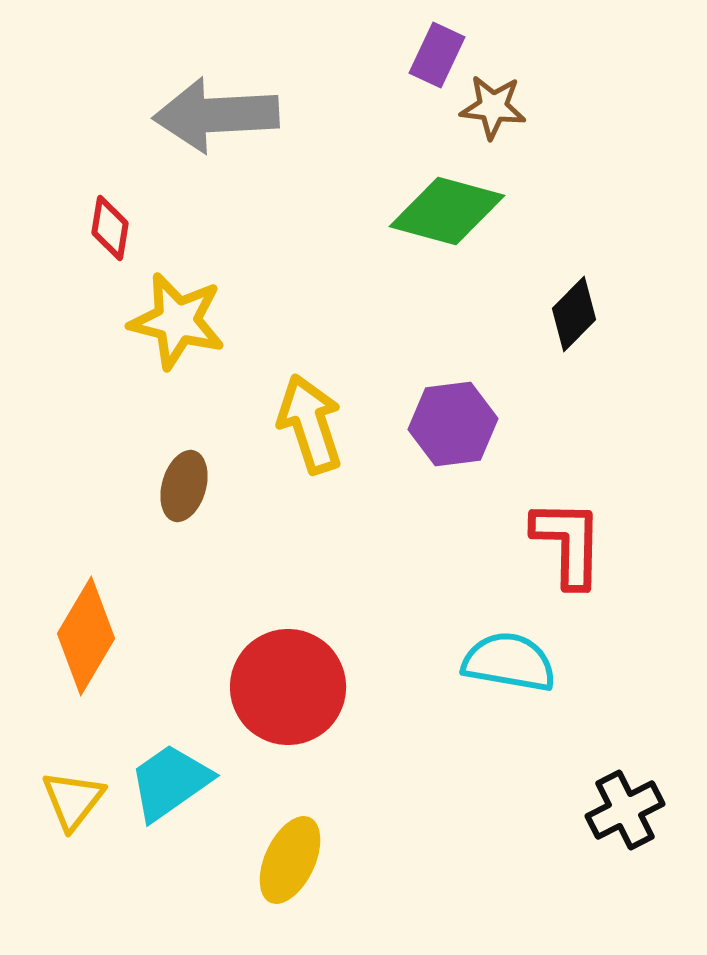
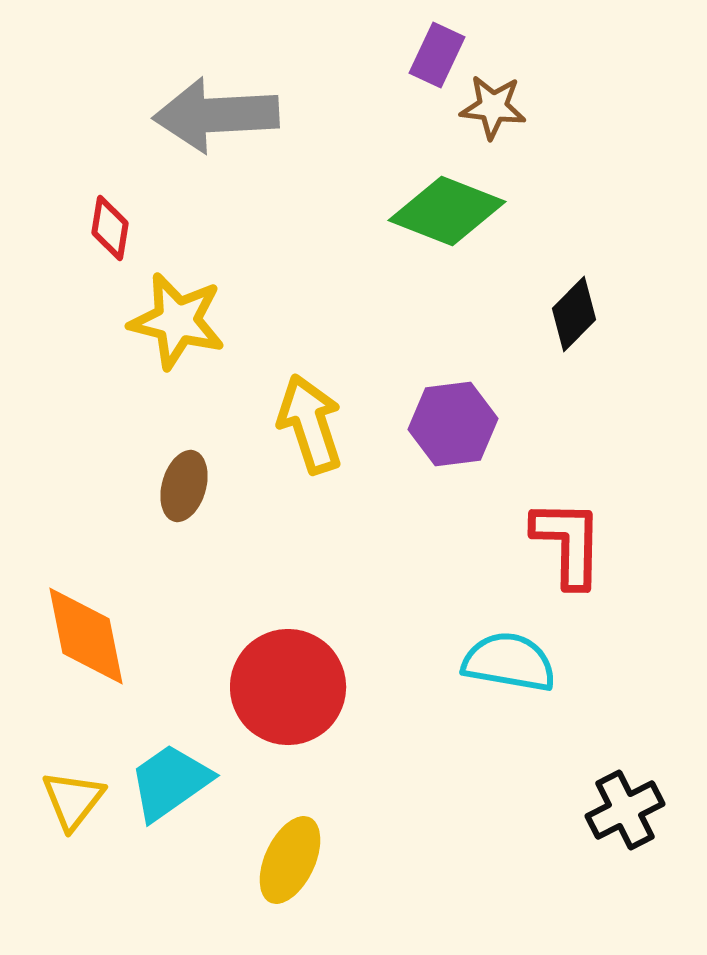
green diamond: rotated 6 degrees clockwise
orange diamond: rotated 42 degrees counterclockwise
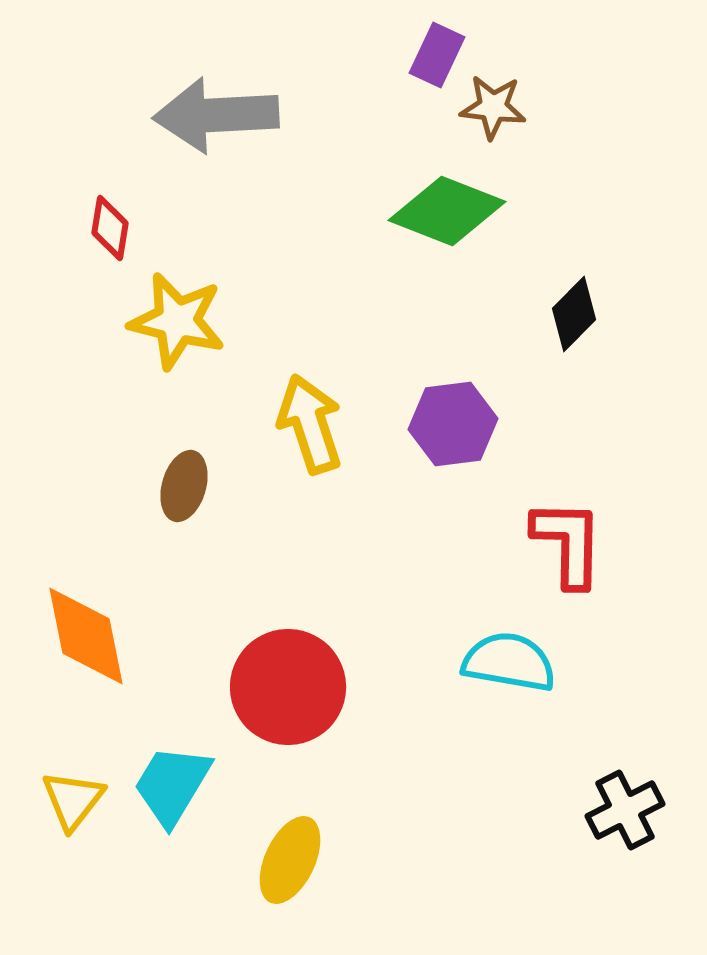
cyan trapezoid: moved 2 px right, 3 px down; rotated 24 degrees counterclockwise
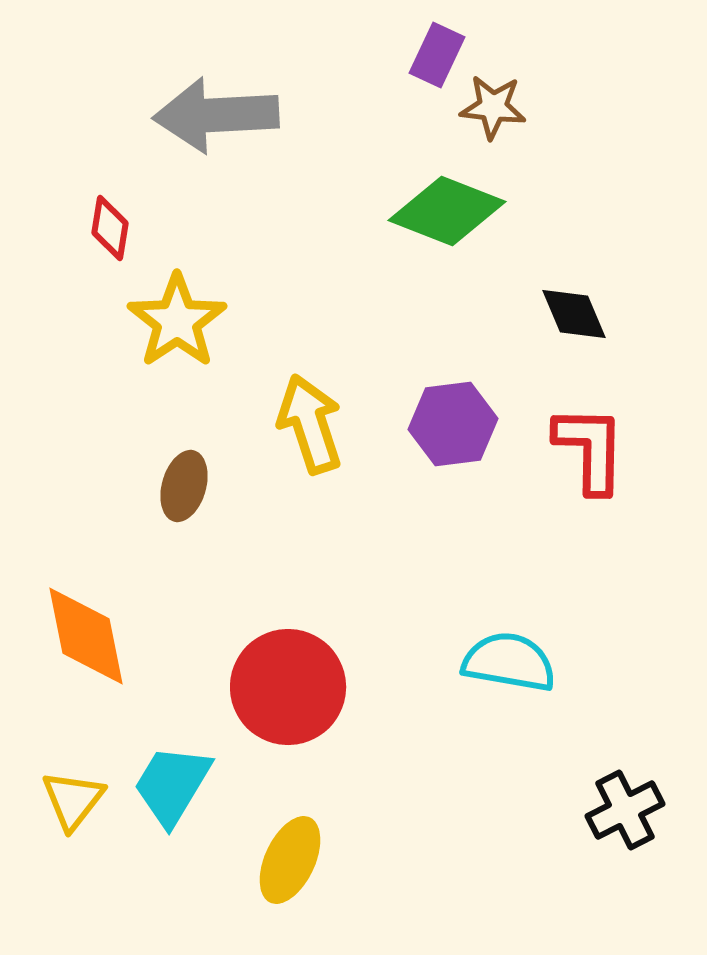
black diamond: rotated 68 degrees counterclockwise
yellow star: rotated 24 degrees clockwise
red L-shape: moved 22 px right, 94 px up
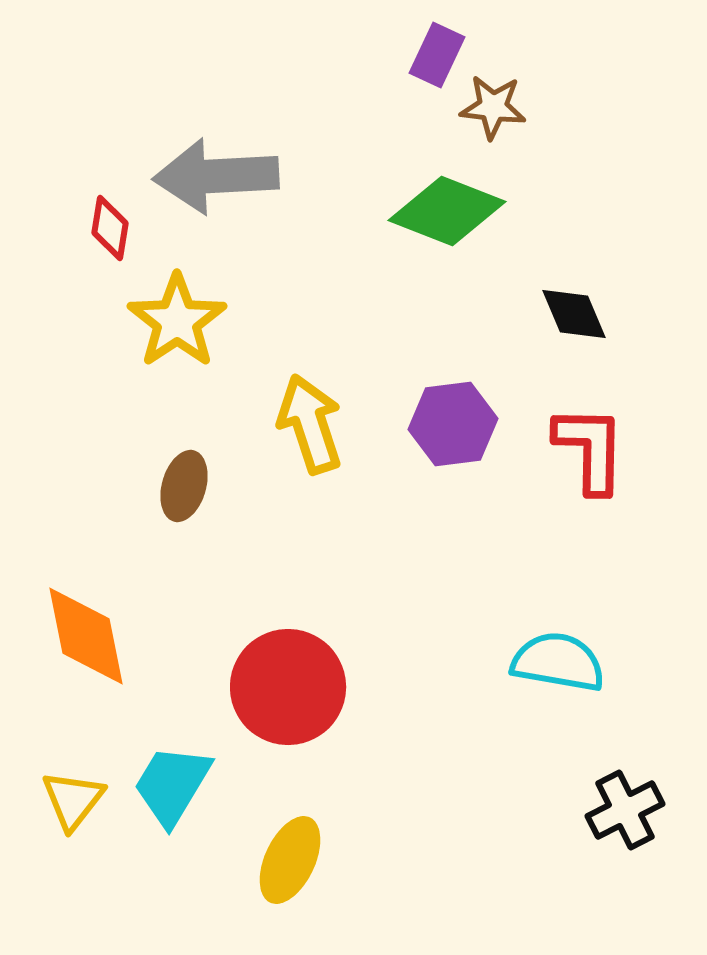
gray arrow: moved 61 px down
cyan semicircle: moved 49 px right
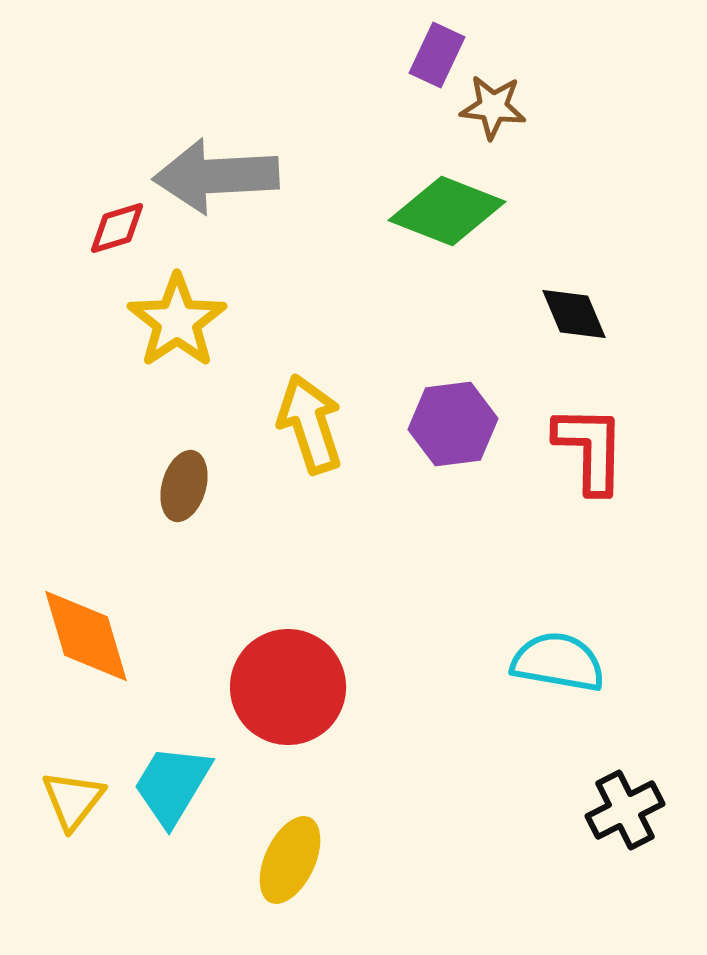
red diamond: moved 7 px right; rotated 64 degrees clockwise
orange diamond: rotated 5 degrees counterclockwise
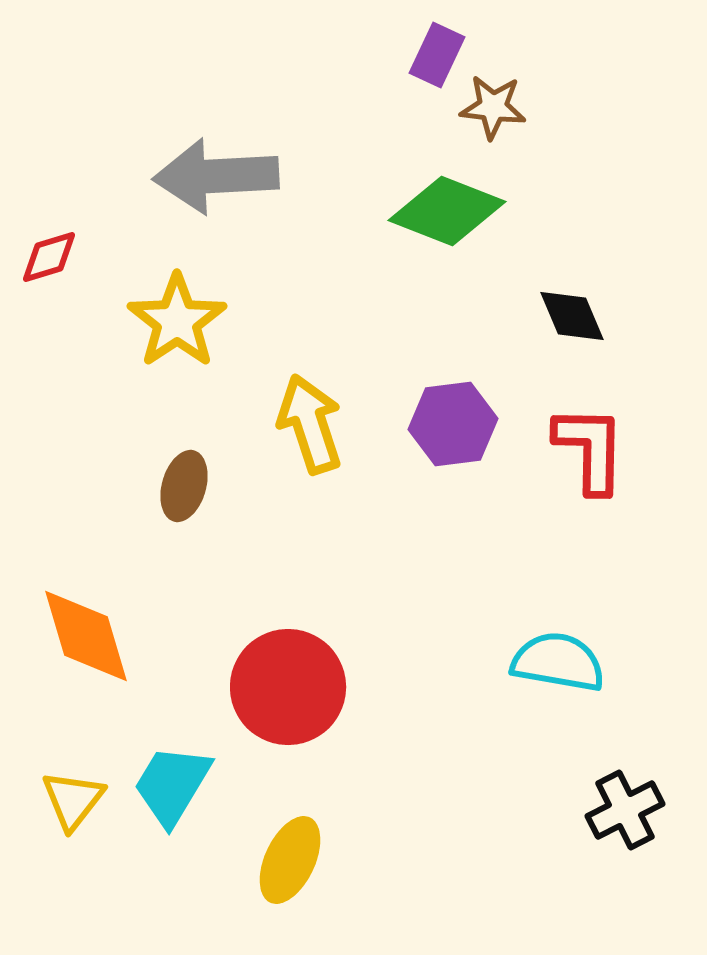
red diamond: moved 68 px left, 29 px down
black diamond: moved 2 px left, 2 px down
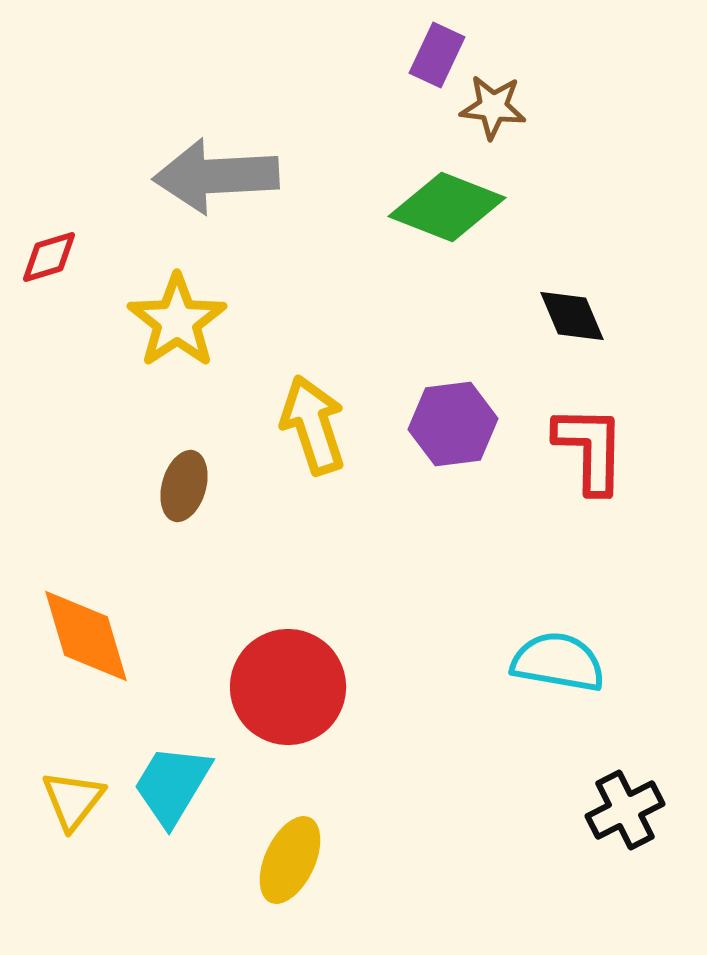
green diamond: moved 4 px up
yellow arrow: moved 3 px right, 1 px down
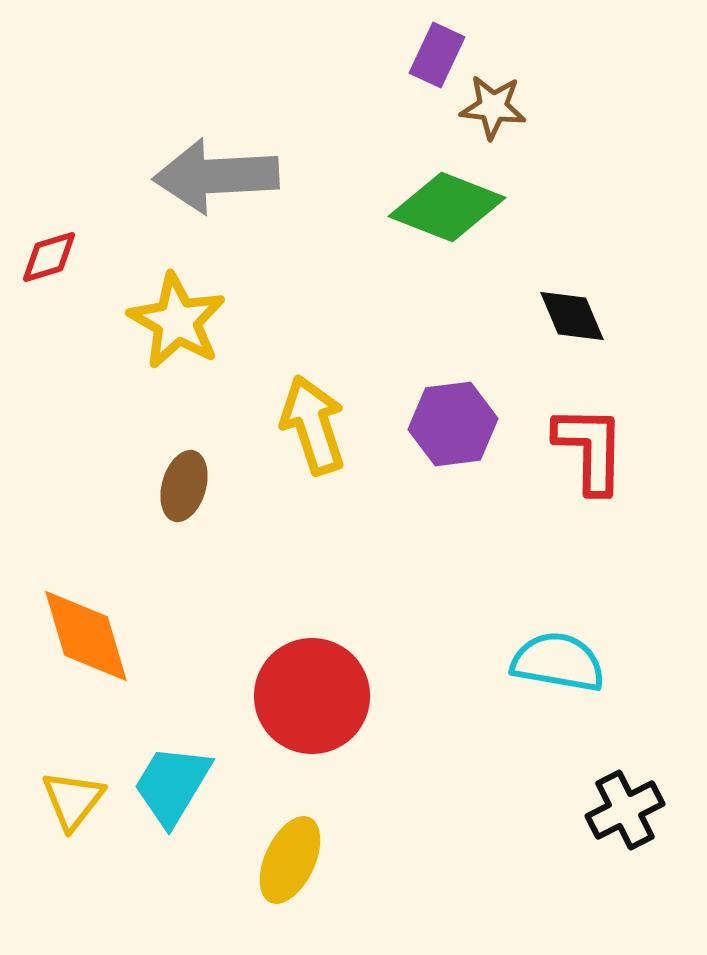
yellow star: rotated 8 degrees counterclockwise
red circle: moved 24 px right, 9 px down
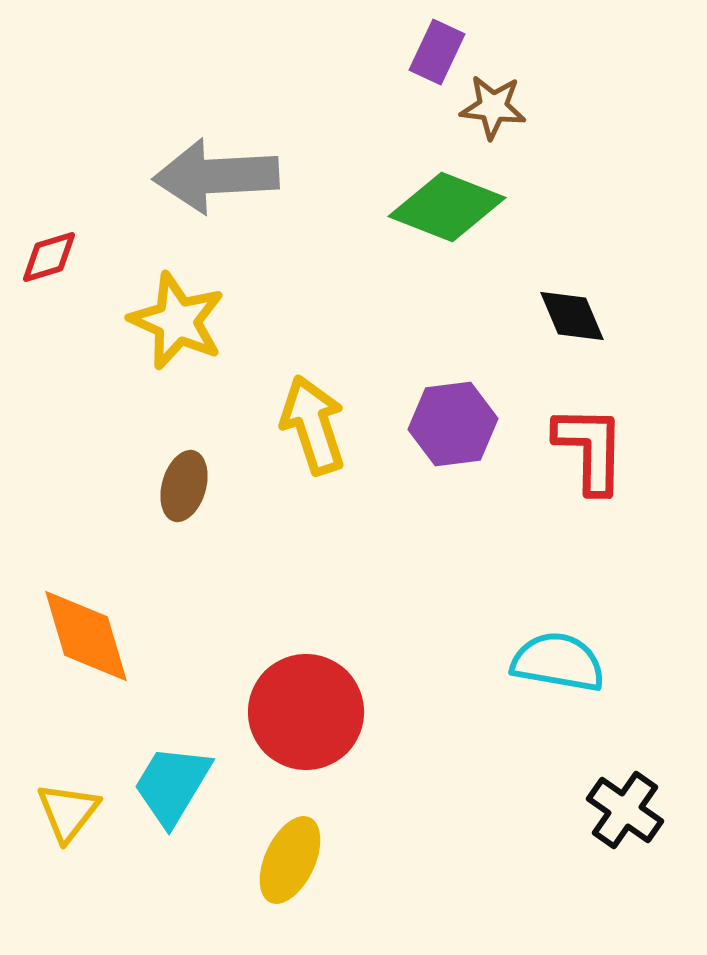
purple rectangle: moved 3 px up
yellow star: rotated 6 degrees counterclockwise
red circle: moved 6 px left, 16 px down
yellow triangle: moved 5 px left, 12 px down
black cross: rotated 28 degrees counterclockwise
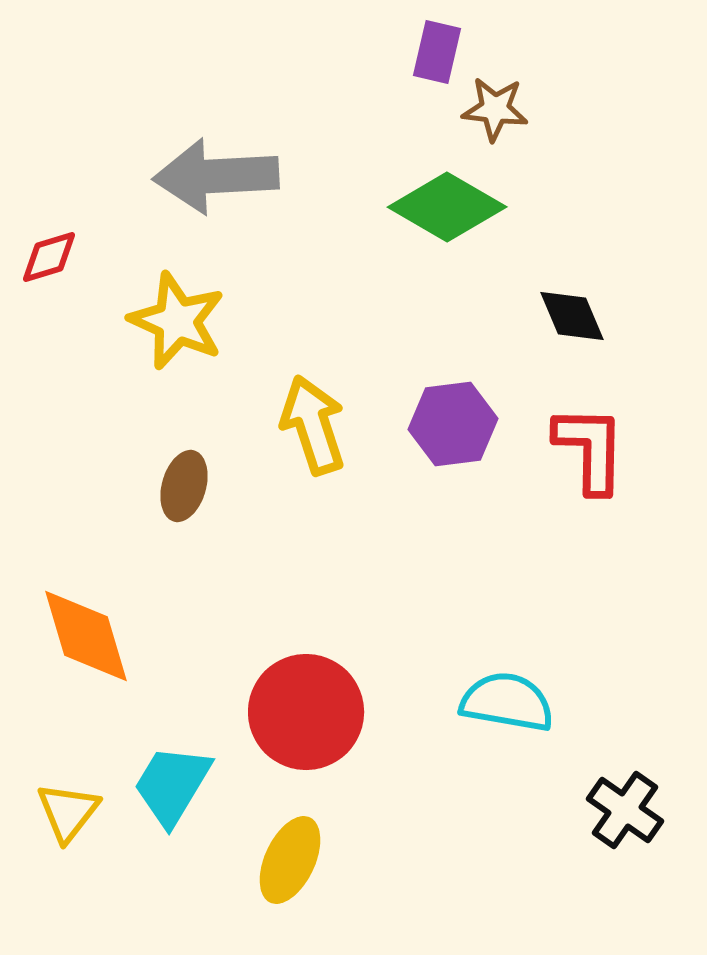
purple rectangle: rotated 12 degrees counterclockwise
brown star: moved 2 px right, 2 px down
green diamond: rotated 9 degrees clockwise
cyan semicircle: moved 51 px left, 40 px down
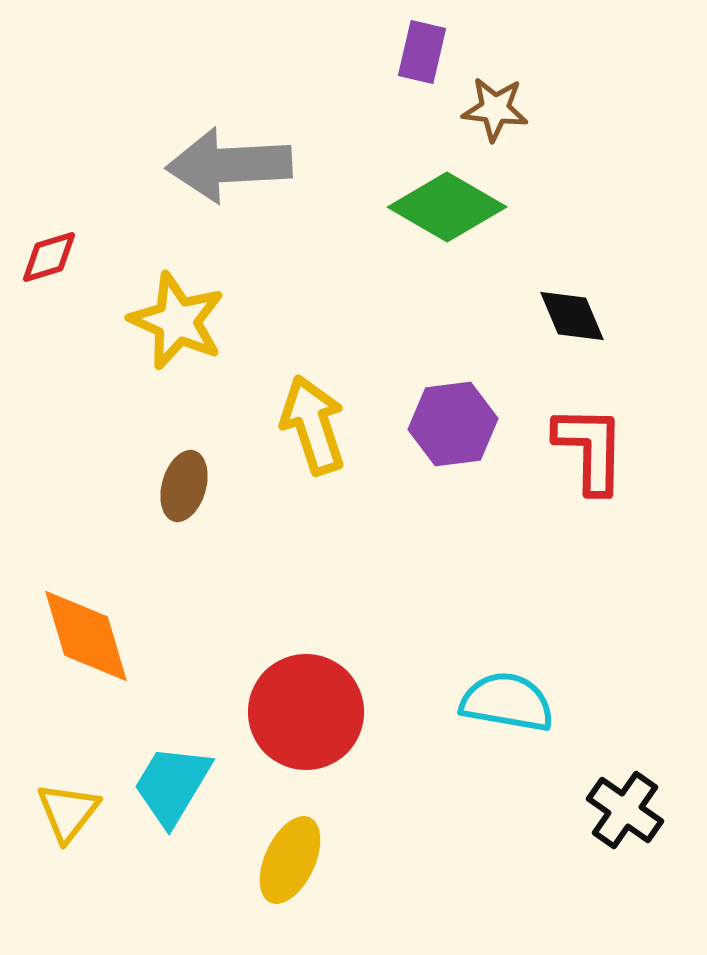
purple rectangle: moved 15 px left
gray arrow: moved 13 px right, 11 px up
